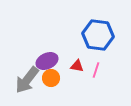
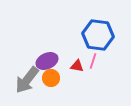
pink line: moved 3 px left, 9 px up
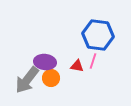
purple ellipse: moved 2 px left, 1 px down; rotated 30 degrees clockwise
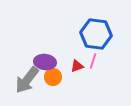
blue hexagon: moved 2 px left, 1 px up
red triangle: rotated 32 degrees counterclockwise
orange circle: moved 2 px right, 1 px up
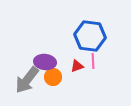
blue hexagon: moved 6 px left, 2 px down
pink line: rotated 21 degrees counterclockwise
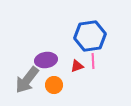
blue hexagon: rotated 16 degrees counterclockwise
purple ellipse: moved 1 px right, 2 px up; rotated 15 degrees counterclockwise
orange circle: moved 1 px right, 8 px down
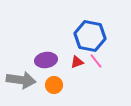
blue hexagon: rotated 20 degrees clockwise
pink line: moved 3 px right; rotated 35 degrees counterclockwise
red triangle: moved 4 px up
gray arrow: moved 6 px left; rotated 120 degrees counterclockwise
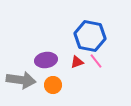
orange circle: moved 1 px left
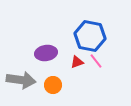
purple ellipse: moved 7 px up
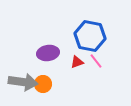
purple ellipse: moved 2 px right
gray arrow: moved 2 px right, 2 px down
orange circle: moved 10 px left, 1 px up
